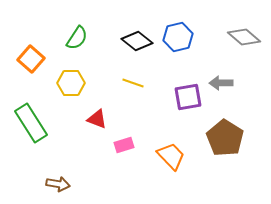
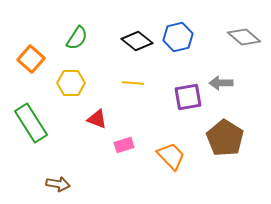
yellow line: rotated 15 degrees counterclockwise
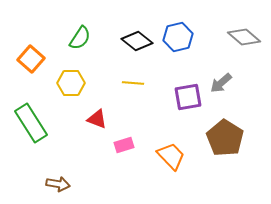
green semicircle: moved 3 px right
gray arrow: rotated 40 degrees counterclockwise
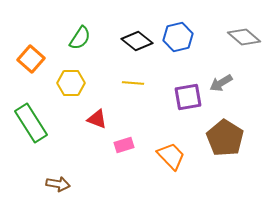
gray arrow: rotated 10 degrees clockwise
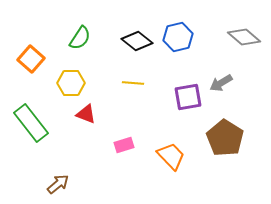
red triangle: moved 11 px left, 5 px up
green rectangle: rotated 6 degrees counterclockwise
brown arrow: rotated 50 degrees counterclockwise
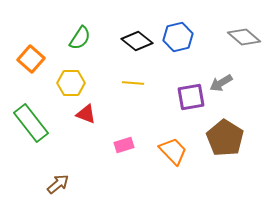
purple square: moved 3 px right
orange trapezoid: moved 2 px right, 5 px up
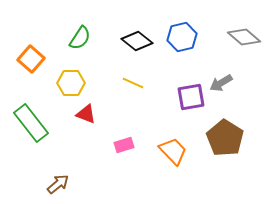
blue hexagon: moved 4 px right
yellow line: rotated 20 degrees clockwise
